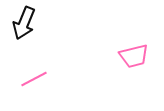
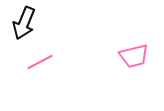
pink line: moved 6 px right, 17 px up
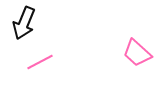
pink trapezoid: moved 3 px right, 3 px up; rotated 56 degrees clockwise
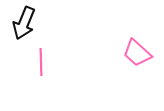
pink line: moved 1 px right; rotated 64 degrees counterclockwise
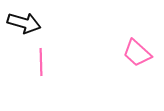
black arrow: rotated 96 degrees counterclockwise
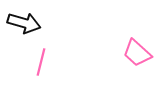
pink line: rotated 16 degrees clockwise
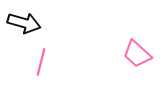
pink trapezoid: moved 1 px down
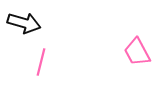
pink trapezoid: moved 2 px up; rotated 20 degrees clockwise
